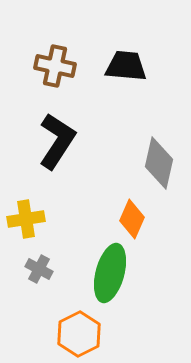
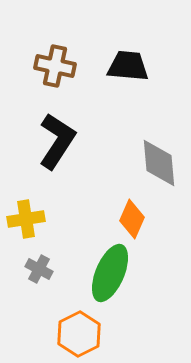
black trapezoid: moved 2 px right
gray diamond: rotated 18 degrees counterclockwise
green ellipse: rotated 8 degrees clockwise
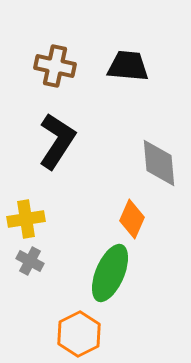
gray cross: moved 9 px left, 8 px up
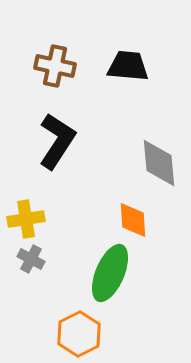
orange diamond: moved 1 px right, 1 px down; rotated 27 degrees counterclockwise
gray cross: moved 1 px right, 2 px up
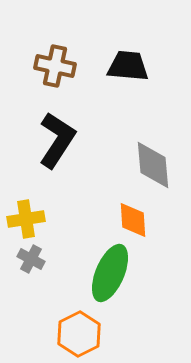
black L-shape: moved 1 px up
gray diamond: moved 6 px left, 2 px down
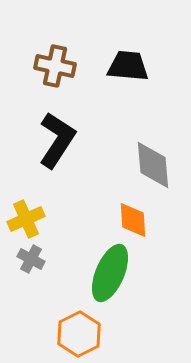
yellow cross: rotated 15 degrees counterclockwise
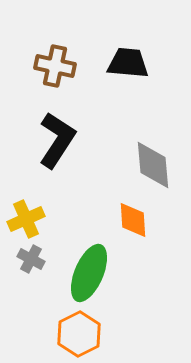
black trapezoid: moved 3 px up
green ellipse: moved 21 px left
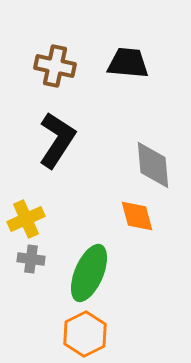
orange diamond: moved 4 px right, 4 px up; rotated 12 degrees counterclockwise
gray cross: rotated 20 degrees counterclockwise
orange hexagon: moved 6 px right
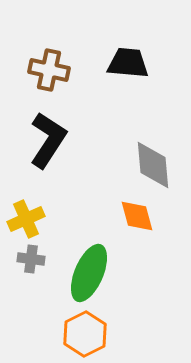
brown cross: moved 6 px left, 4 px down
black L-shape: moved 9 px left
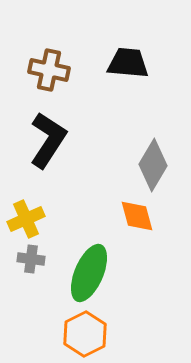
gray diamond: rotated 36 degrees clockwise
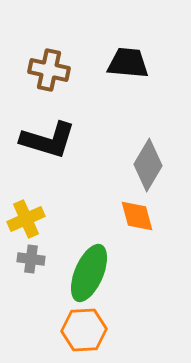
black L-shape: rotated 74 degrees clockwise
gray diamond: moved 5 px left
orange hexagon: moved 1 px left, 4 px up; rotated 24 degrees clockwise
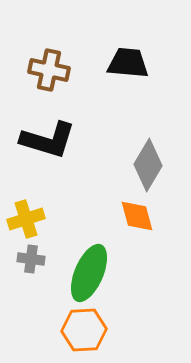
yellow cross: rotated 6 degrees clockwise
